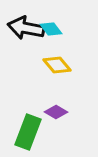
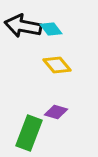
black arrow: moved 3 px left, 2 px up
purple diamond: rotated 15 degrees counterclockwise
green rectangle: moved 1 px right, 1 px down
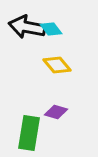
black arrow: moved 4 px right, 1 px down
green rectangle: rotated 12 degrees counterclockwise
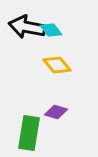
cyan diamond: moved 1 px down
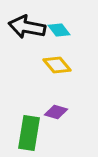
cyan diamond: moved 8 px right
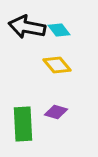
green rectangle: moved 6 px left, 9 px up; rotated 12 degrees counterclockwise
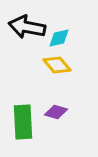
cyan diamond: moved 8 px down; rotated 65 degrees counterclockwise
green rectangle: moved 2 px up
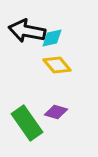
black arrow: moved 4 px down
cyan diamond: moved 7 px left
green rectangle: moved 4 px right, 1 px down; rotated 32 degrees counterclockwise
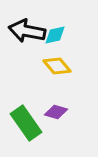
cyan diamond: moved 3 px right, 3 px up
yellow diamond: moved 1 px down
green rectangle: moved 1 px left
